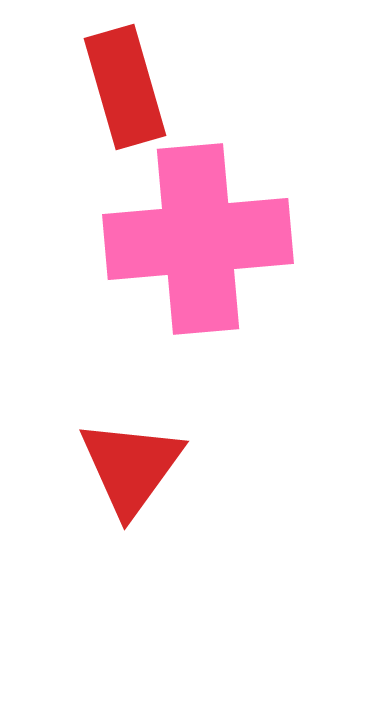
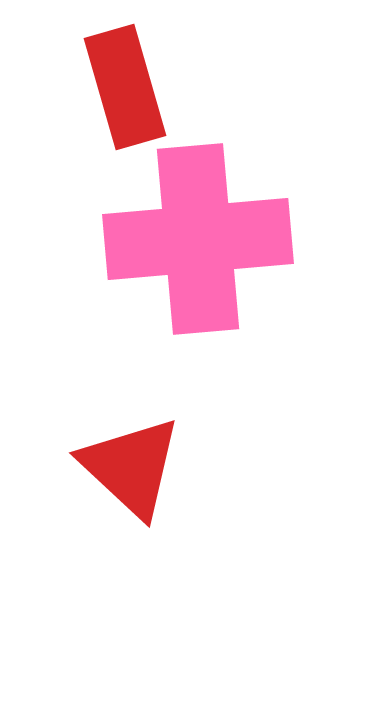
red triangle: rotated 23 degrees counterclockwise
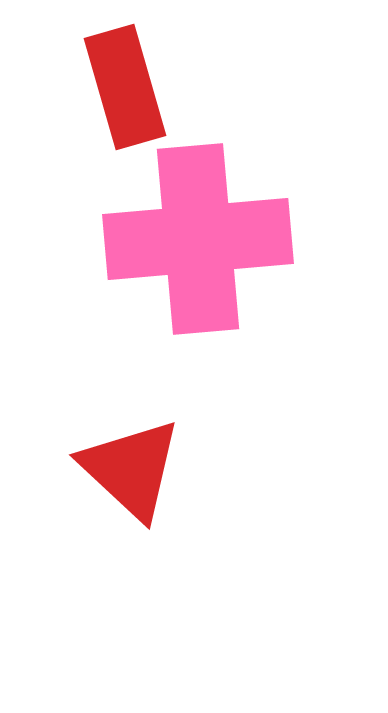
red triangle: moved 2 px down
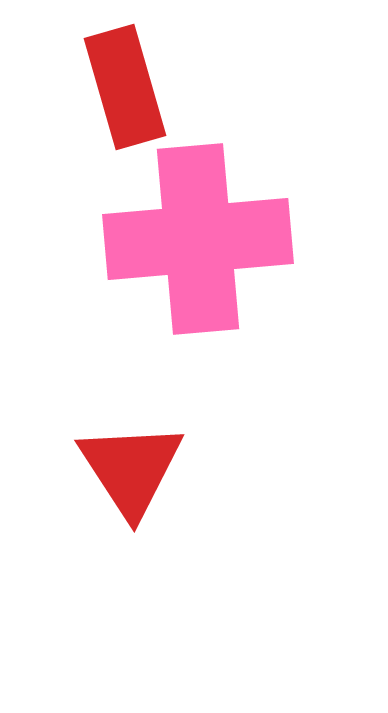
red triangle: rotated 14 degrees clockwise
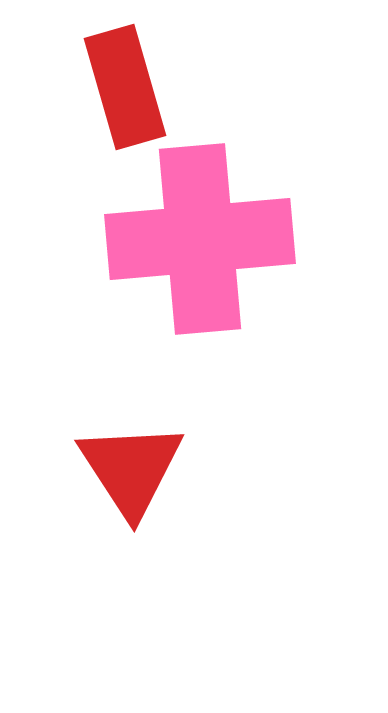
pink cross: moved 2 px right
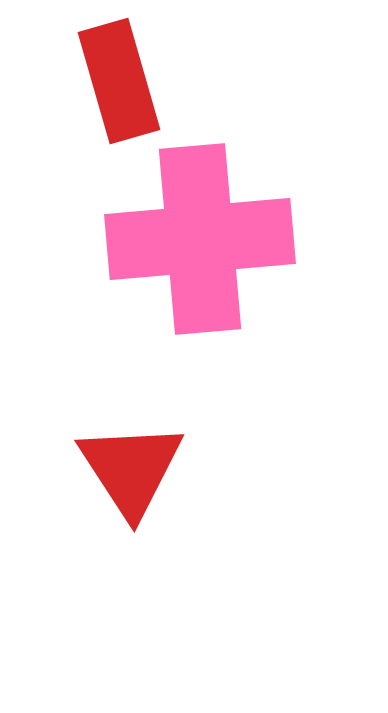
red rectangle: moved 6 px left, 6 px up
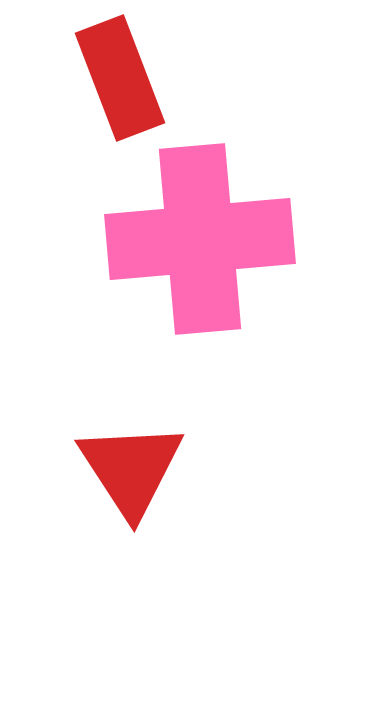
red rectangle: moved 1 px right, 3 px up; rotated 5 degrees counterclockwise
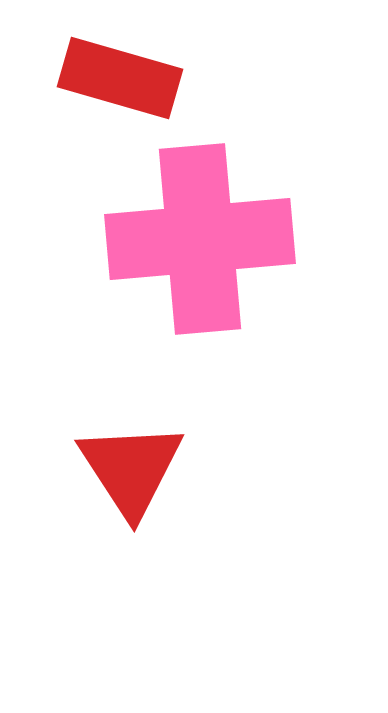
red rectangle: rotated 53 degrees counterclockwise
